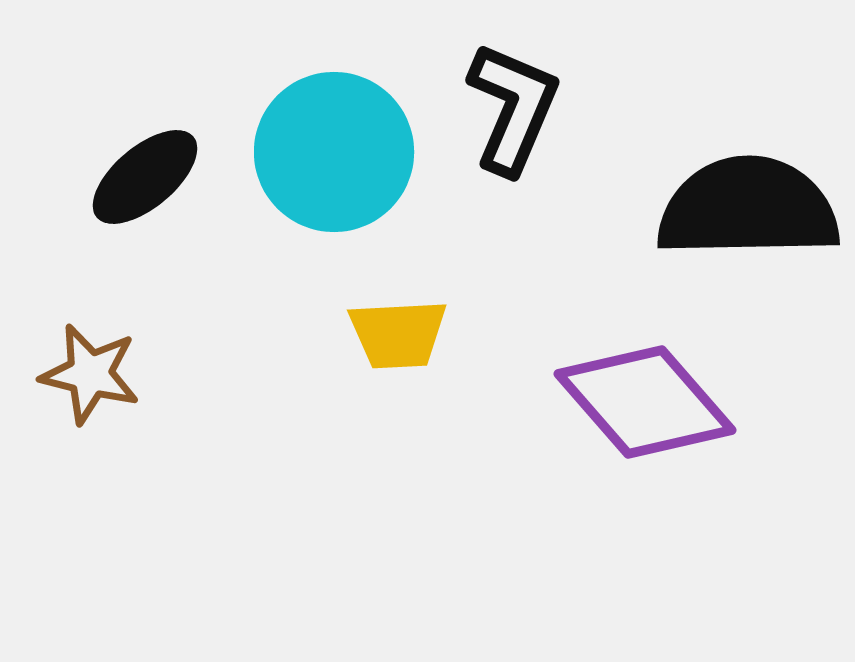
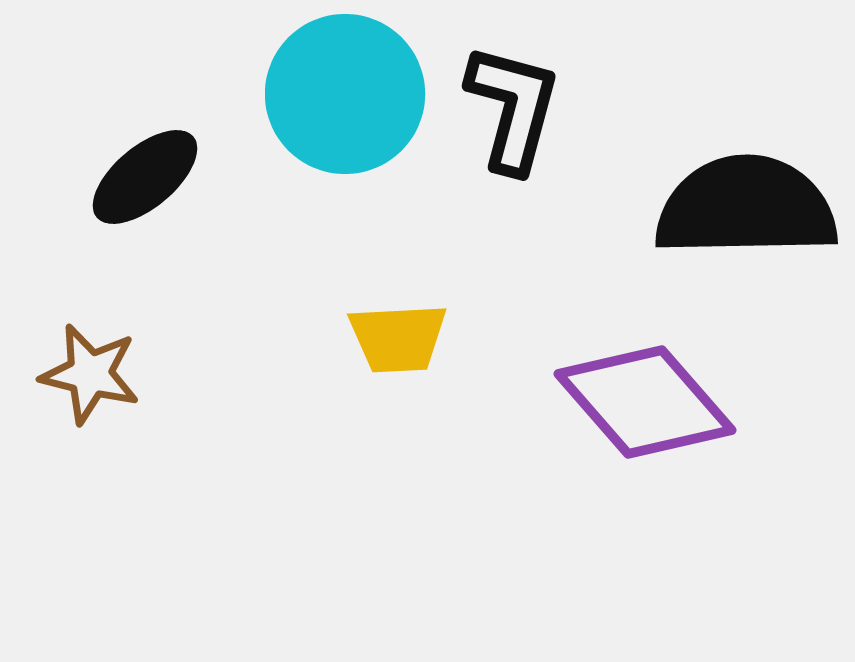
black L-shape: rotated 8 degrees counterclockwise
cyan circle: moved 11 px right, 58 px up
black semicircle: moved 2 px left, 1 px up
yellow trapezoid: moved 4 px down
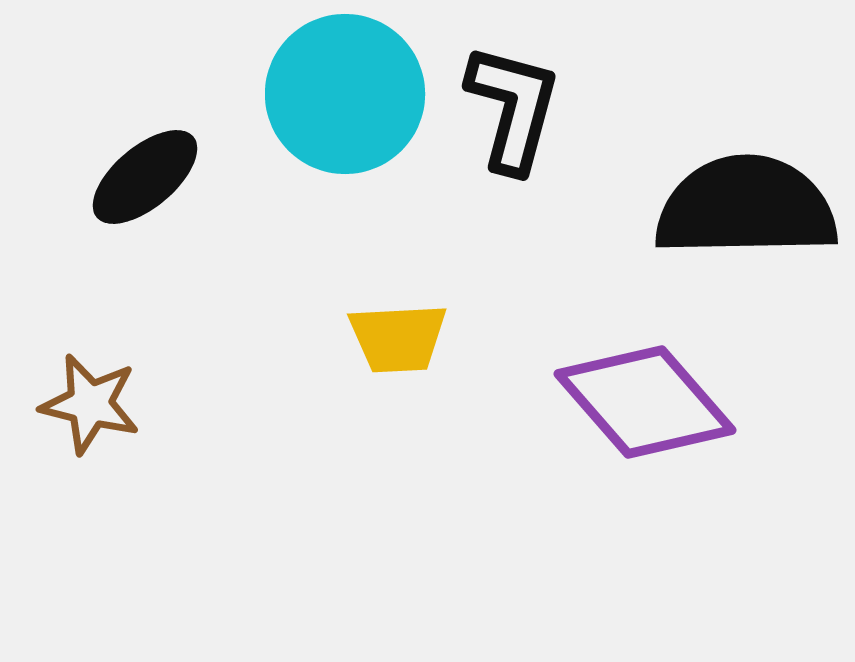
brown star: moved 30 px down
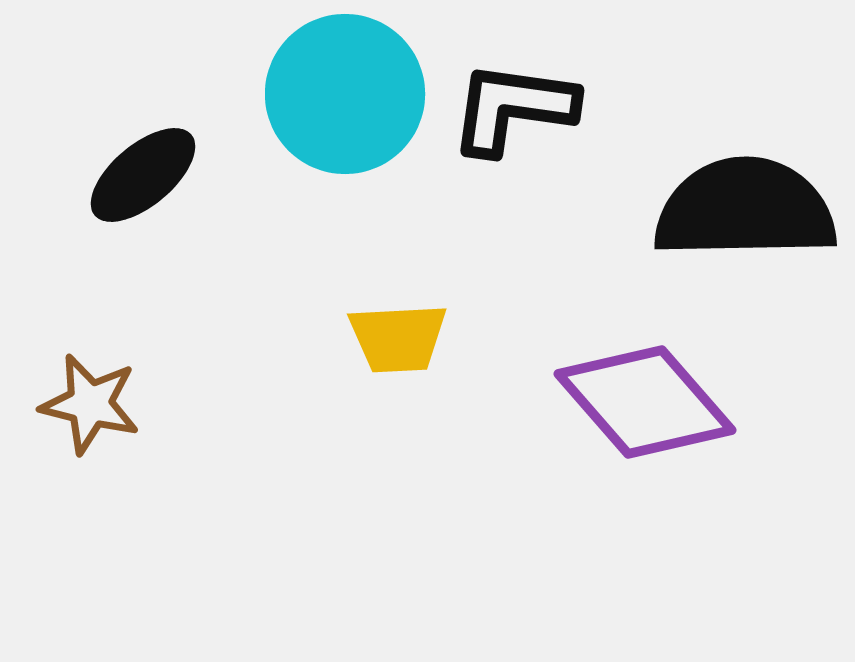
black L-shape: rotated 97 degrees counterclockwise
black ellipse: moved 2 px left, 2 px up
black semicircle: moved 1 px left, 2 px down
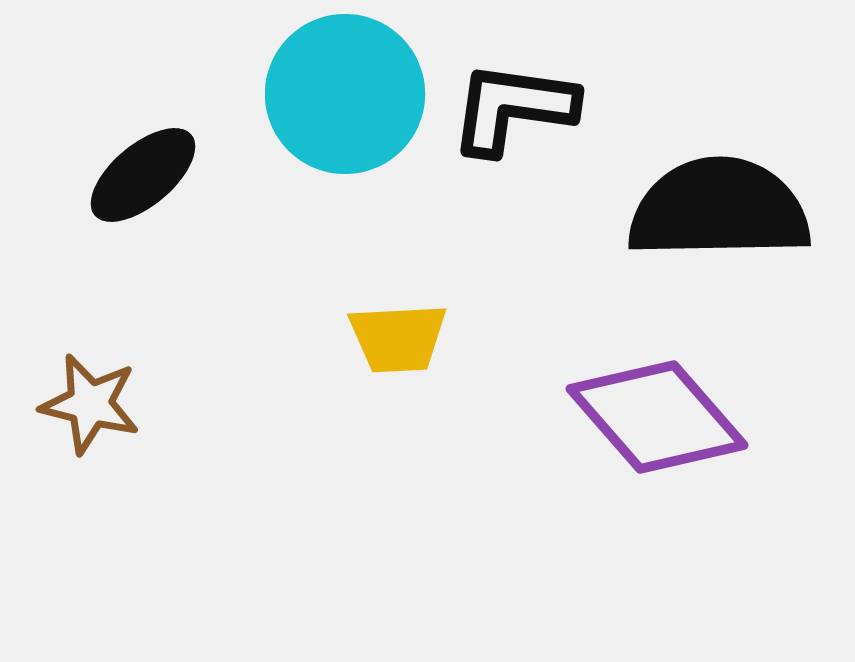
black semicircle: moved 26 px left
purple diamond: moved 12 px right, 15 px down
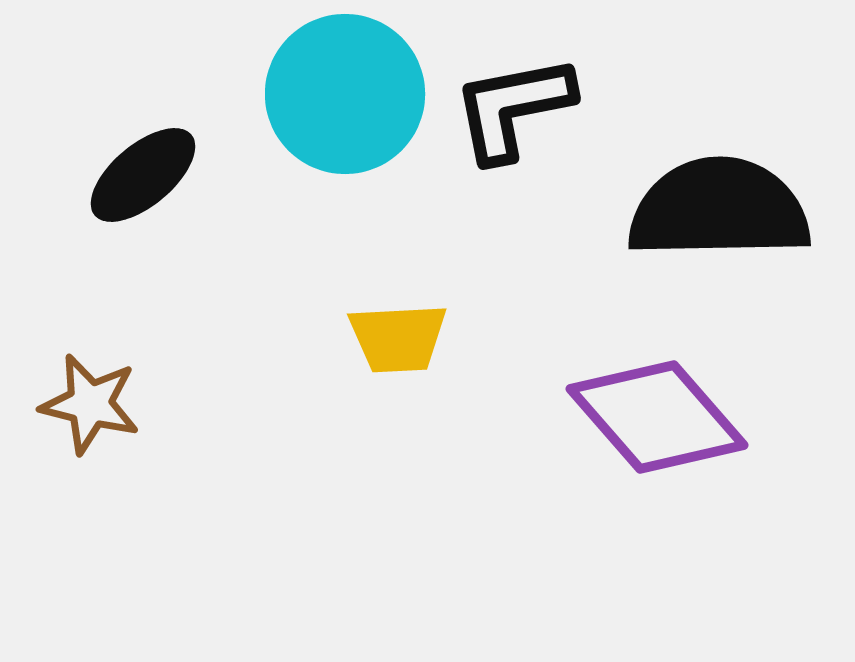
black L-shape: rotated 19 degrees counterclockwise
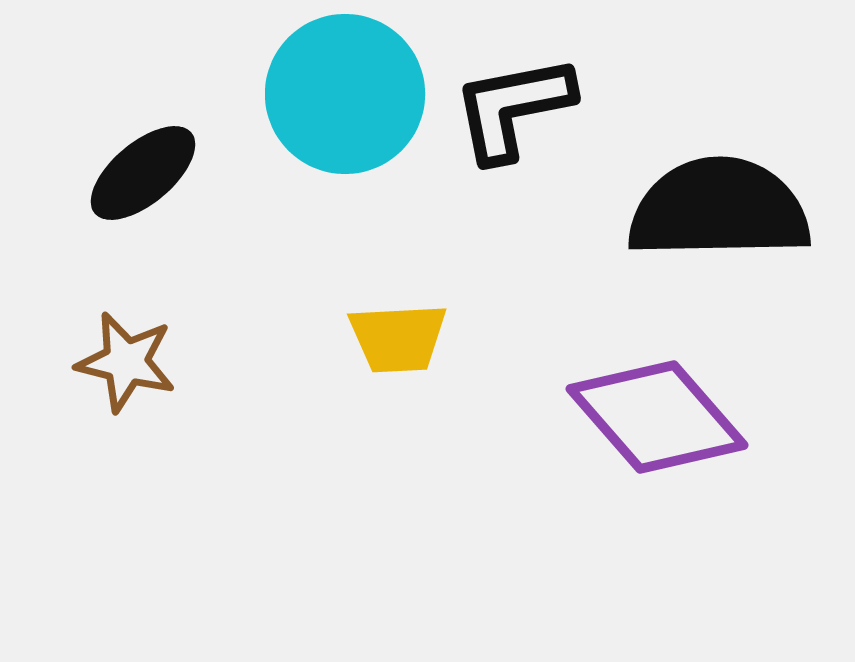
black ellipse: moved 2 px up
brown star: moved 36 px right, 42 px up
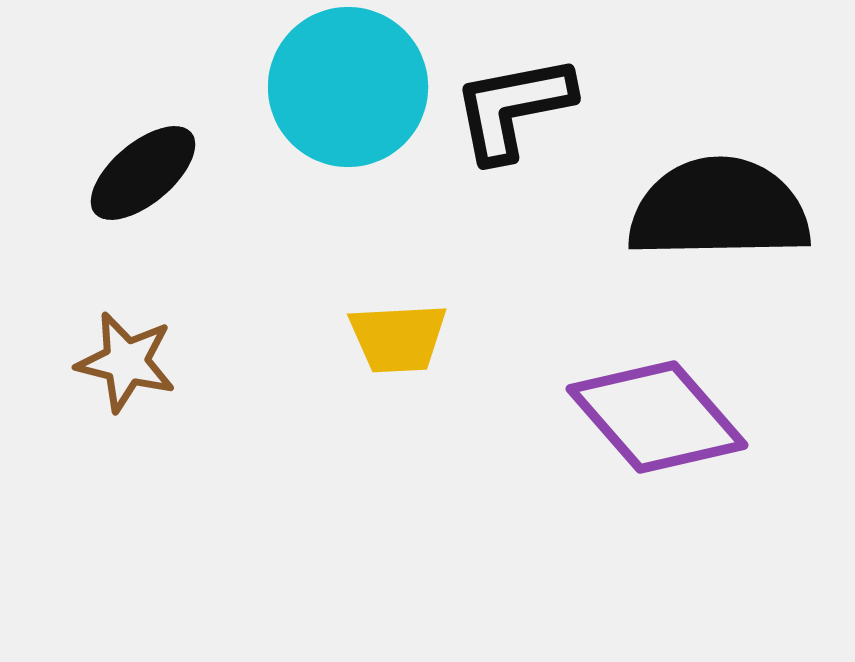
cyan circle: moved 3 px right, 7 px up
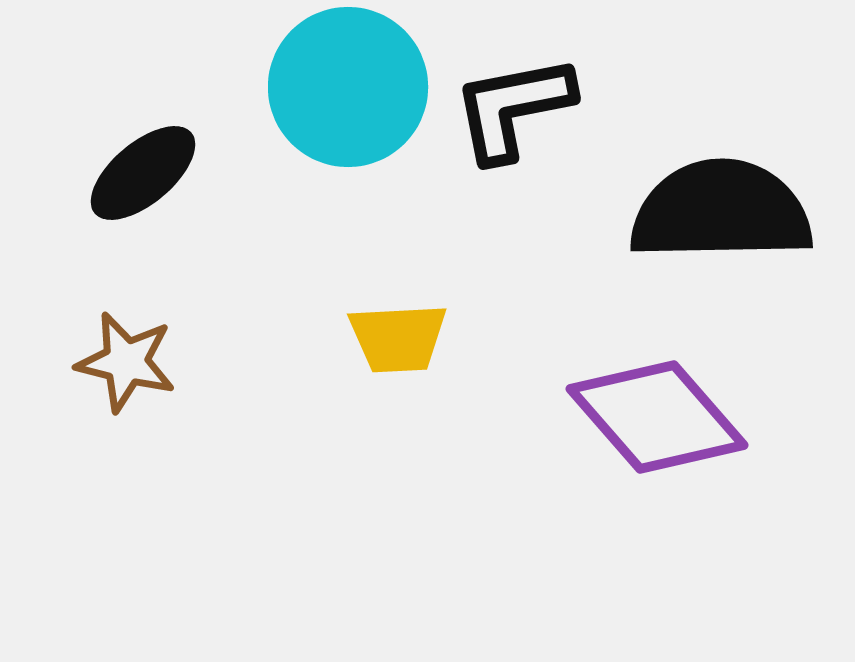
black semicircle: moved 2 px right, 2 px down
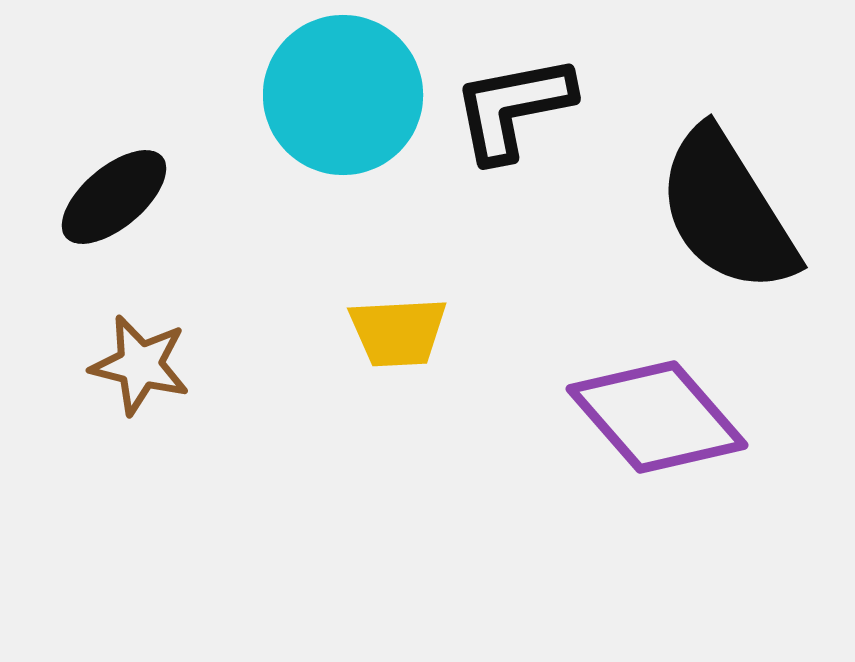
cyan circle: moved 5 px left, 8 px down
black ellipse: moved 29 px left, 24 px down
black semicircle: moved 6 px right; rotated 121 degrees counterclockwise
yellow trapezoid: moved 6 px up
brown star: moved 14 px right, 3 px down
